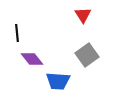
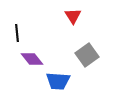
red triangle: moved 10 px left, 1 px down
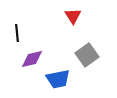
purple diamond: rotated 65 degrees counterclockwise
blue trapezoid: moved 2 px up; rotated 15 degrees counterclockwise
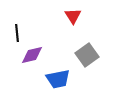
purple diamond: moved 4 px up
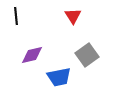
black line: moved 1 px left, 17 px up
blue trapezoid: moved 1 px right, 2 px up
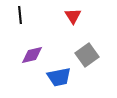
black line: moved 4 px right, 1 px up
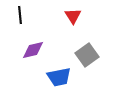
purple diamond: moved 1 px right, 5 px up
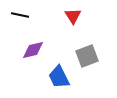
black line: rotated 72 degrees counterclockwise
gray square: moved 1 px down; rotated 15 degrees clockwise
blue trapezoid: rotated 75 degrees clockwise
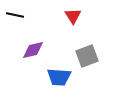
black line: moved 5 px left
blue trapezoid: rotated 60 degrees counterclockwise
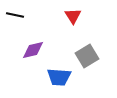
gray square: rotated 10 degrees counterclockwise
